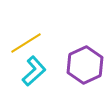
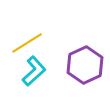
yellow line: moved 1 px right
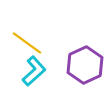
yellow line: rotated 68 degrees clockwise
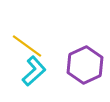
yellow line: moved 3 px down
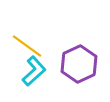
purple hexagon: moved 6 px left, 1 px up
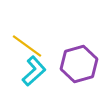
purple hexagon: rotated 9 degrees clockwise
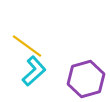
purple hexagon: moved 7 px right, 15 px down
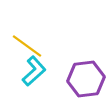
purple hexagon: rotated 9 degrees clockwise
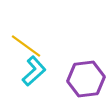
yellow line: moved 1 px left
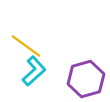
purple hexagon: rotated 9 degrees counterclockwise
